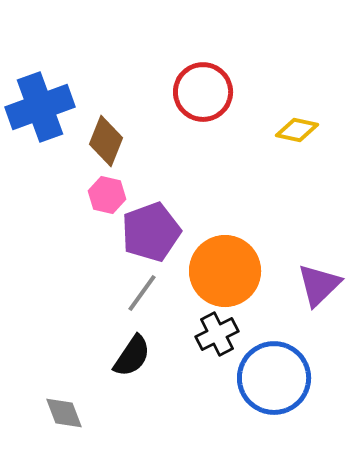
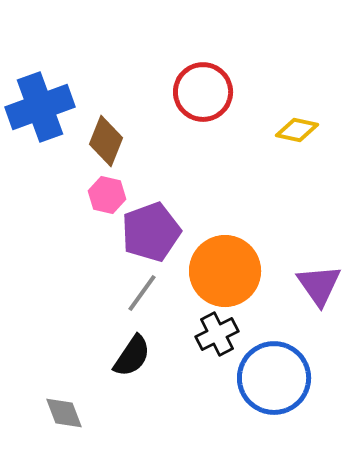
purple triangle: rotated 21 degrees counterclockwise
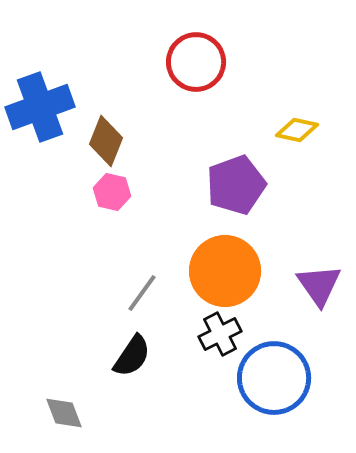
red circle: moved 7 px left, 30 px up
pink hexagon: moved 5 px right, 3 px up
purple pentagon: moved 85 px right, 47 px up
black cross: moved 3 px right
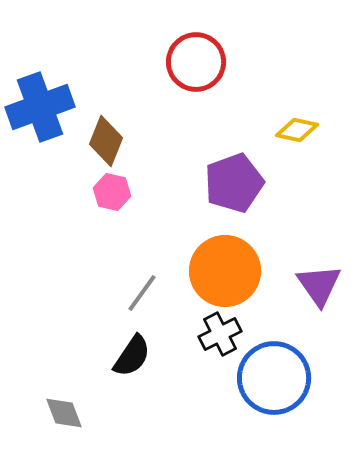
purple pentagon: moved 2 px left, 2 px up
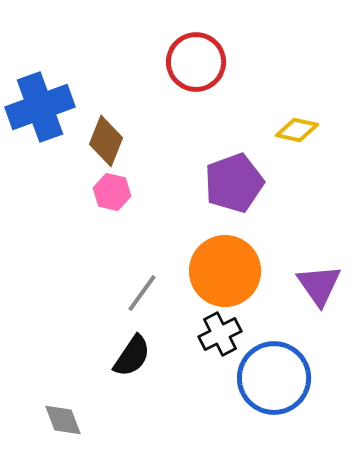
gray diamond: moved 1 px left, 7 px down
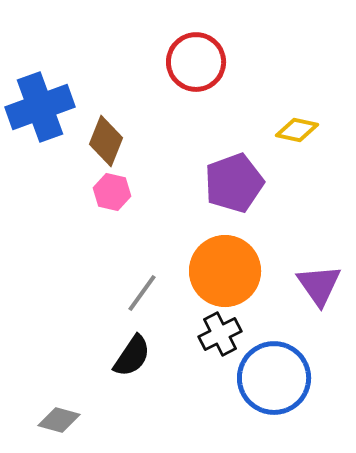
gray diamond: moved 4 px left; rotated 54 degrees counterclockwise
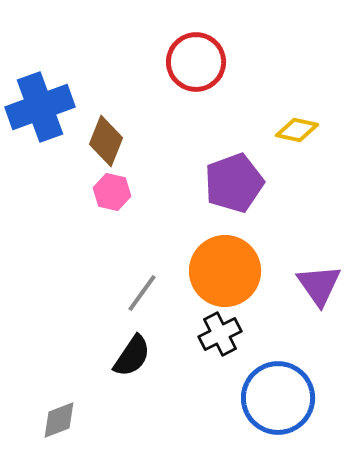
blue circle: moved 4 px right, 20 px down
gray diamond: rotated 36 degrees counterclockwise
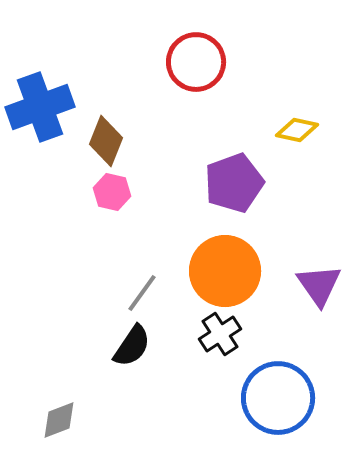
black cross: rotated 6 degrees counterclockwise
black semicircle: moved 10 px up
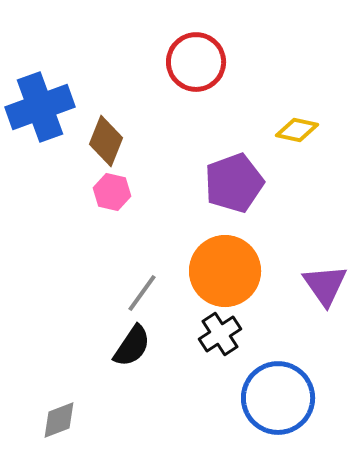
purple triangle: moved 6 px right
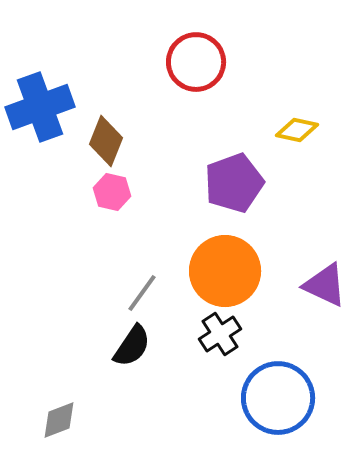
purple triangle: rotated 30 degrees counterclockwise
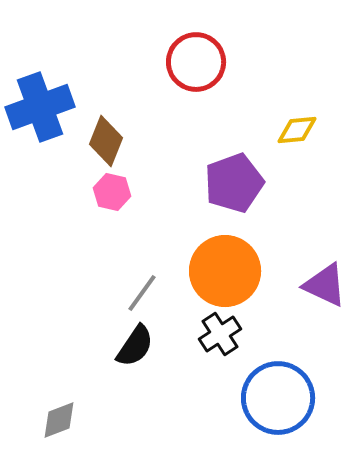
yellow diamond: rotated 18 degrees counterclockwise
black semicircle: moved 3 px right
